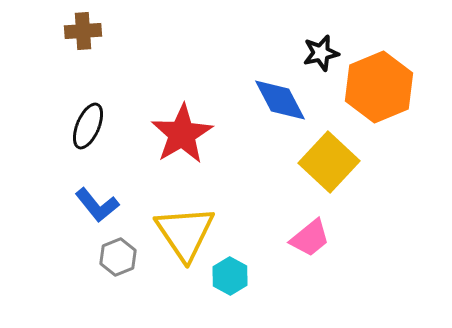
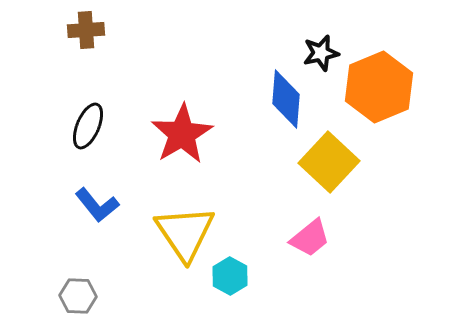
brown cross: moved 3 px right, 1 px up
blue diamond: moved 6 px right, 1 px up; rotated 32 degrees clockwise
gray hexagon: moved 40 px left, 39 px down; rotated 24 degrees clockwise
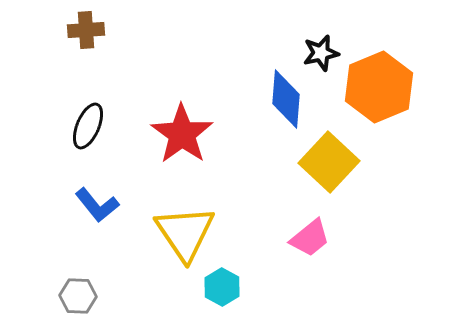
red star: rotated 6 degrees counterclockwise
cyan hexagon: moved 8 px left, 11 px down
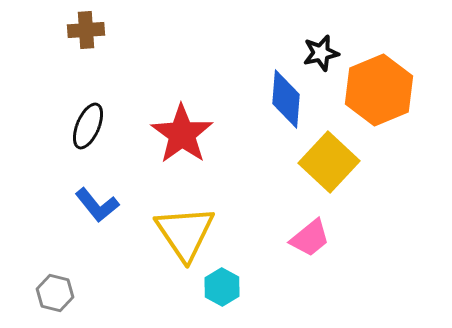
orange hexagon: moved 3 px down
gray hexagon: moved 23 px left, 3 px up; rotated 12 degrees clockwise
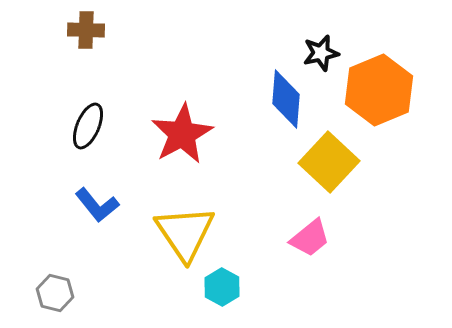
brown cross: rotated 6 degrees clockwise
red star: rotated 8 degrees clockwise
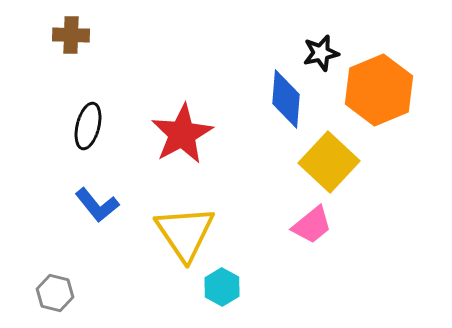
brown cross: moved 15 px left, 5 px down
black ellipse: rotated 9 degrees counterclockwise
pink trapezoid: moved 2 px right, 13 px up
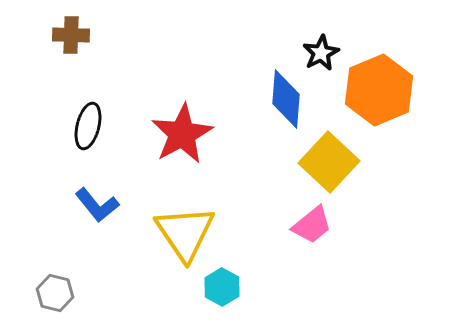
black star: rotated 15 degrees counterclockwise
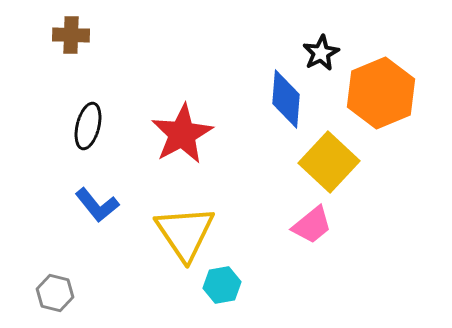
orange hexagon: moved 2 px right, 3 px down
cyan hexagon: moved 2 px up; rotated 21 degrees clockwise
